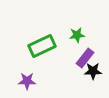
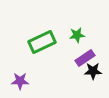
green rectangle: moved 4 px up
purple rectangle: rotated 18 degrees clockwise
purple star: moved 7 px left
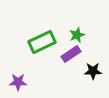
green star: rotated 14 degrees counterclockwise
purple rectangle: moved 14 px left, 4 px up
purple star: moved 2 px left, 1 px down
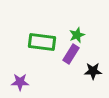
green rectangle: rotated 32 degrees clockwise
purple rectangle: rotated 24 degrees counterclockwise
purple star: moved 2 px right
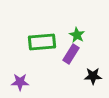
green star: rotated 21 degrees counterclockwise
green rectangle: rotated 12 degrees counterclockwise
black star: moved 5 px down
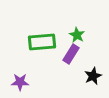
black star: rotated 24 degrees counterclockwise
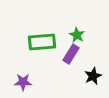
purple star: moved 3 px right
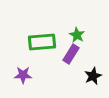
purple star: moved 7 px up
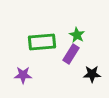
black star: moved 1 px left, 2 px up; rotated 24 degrees clockwise
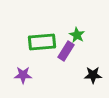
purple rectangle: moved 5 px left, 3 px up
black star: moved 1 px right, 1 px down
